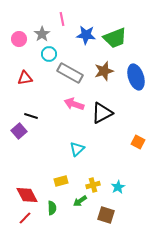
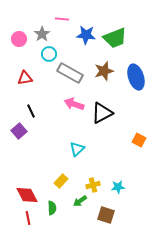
pink line: rotated 72 degrees counterclockwise
black line: moved 5 px up; rotated 48 degrees clockwise
orange square: moved 1 px right, 2 px up
yellow rectangle: rotated 32 degrees counterclockwise
cyan star: rotated 24 degrees clockwise
red line: moved 3 px right; rotated 56 degrees counterclockwise
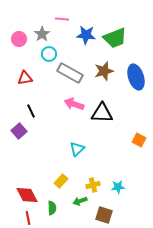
black triangle: rotated 30 degrees clockwise
green arrow: rotated 16 degrees clockwise
brown square: moved 2 px left
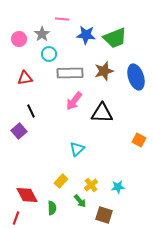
gray rectangle: rotated 30 degrees counterclockwise
pink arrow: moved 3 px up; rotated 72 degrees counterclockwise
yellow cross: moved 2 px left; rotated 24 degrees counterclockwise
green arrow: rotated 112 degrees counterclockwise
red line: moved 12 px left; rotated 32 degrees clockwise
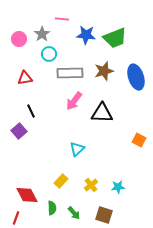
green arrow: moved 6 px left, 12 px down
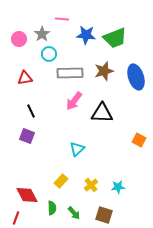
purple square: moved 8 px right, 5 px down; rotated 28 degrees counterclockwise
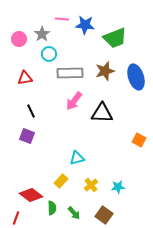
blue star: moved 1 px left, 10 px up
brown star: moved 1 px right
cyan triangle: moved 9 px down; rotated 28 degrees clockwise
red diamond: moved 4 px right; rotated 25 degrees counterclockwise
brown square: rotated 18 degrees clockwise
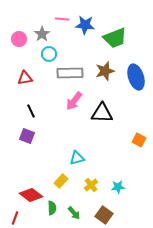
red line: moved 1 px left
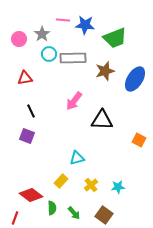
pink line: moved 1 px right, 1 px down
gray rectangle: moved 3 px right, 15 px up
blue ellipse: moved 1 px left, 2 px down; rotated 50 degrees clockwise
black triangle: moved 7 px down
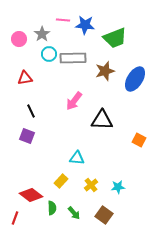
cyan triangle: rotated 21 degrees clockwise
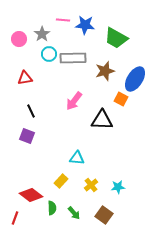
green trapezoid: moved 1 px right; rotated 50 degrees clockwise
orange square: moved 18 px left, 41 px up
